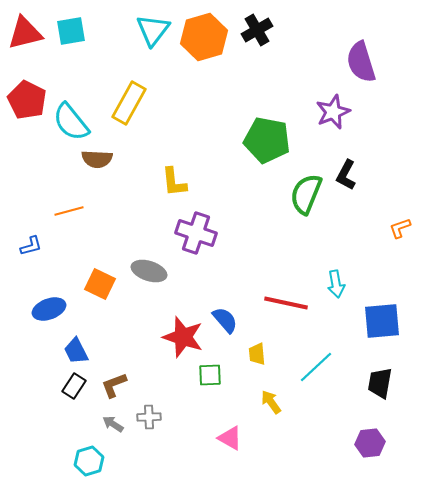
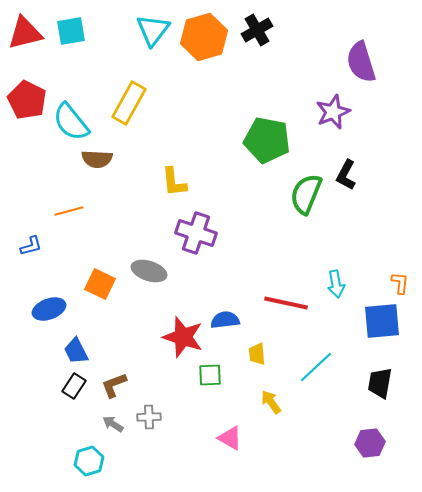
orange L-shape: moved 55 px down; rotated 115 degrees clockwise
blue semicircle: rotated 56 degrees counterclockwise
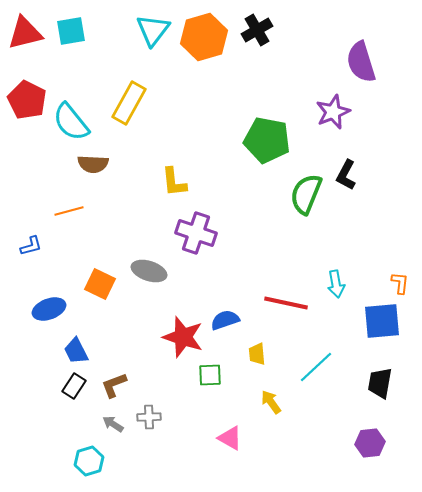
brown semicircle: moved 4 px left, 5 px down
blue semicircle: rotated 12 degrees counterclockwise
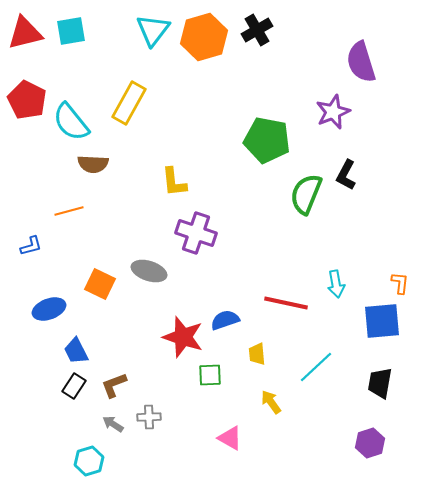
purple hexagon: rotated 12 degrees counterclockwise
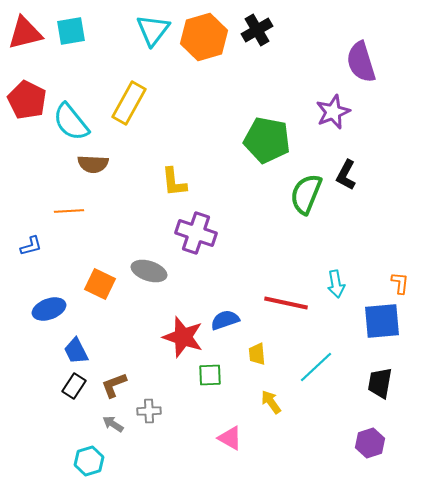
orange line: rotated 12 degrees clockwise
gray cross: moved 6 px up
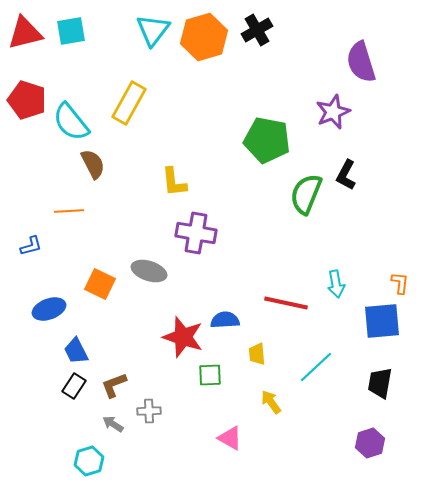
red pentagon: rotated 9 degrees counterclockwise
brown semicircle: rotated 120 degrees counterclockwise
purple cross: rotated 9 degrees counterclockwise
blue semicircle: rotated 16 degrees clockwise
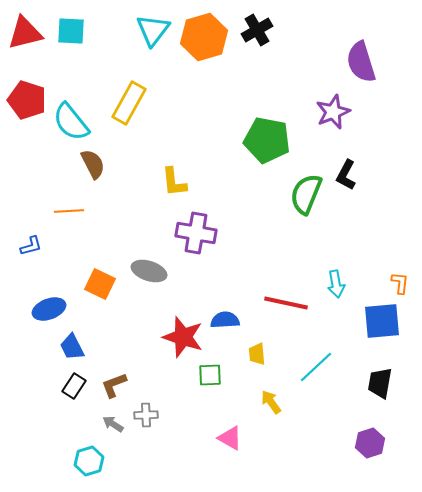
cyan square: rotated 12 degrees clockwise
blue trapezoid: moved 4 px left, 4 px up
gray cross: moved 3 px left, 4 px down
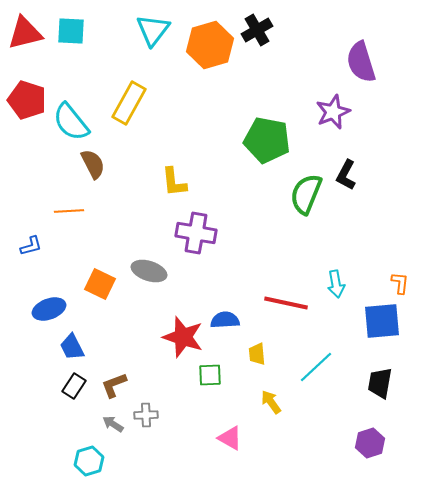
orange hexagon: moved 6 px right, 8 px down
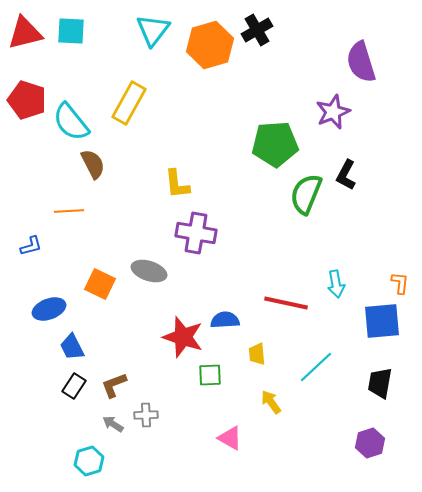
green pentagon: moved 8 px right, 4 px down; rotated 15 degrees counterclockwise
yellow L-shape: moved 3 px right, 2 px down
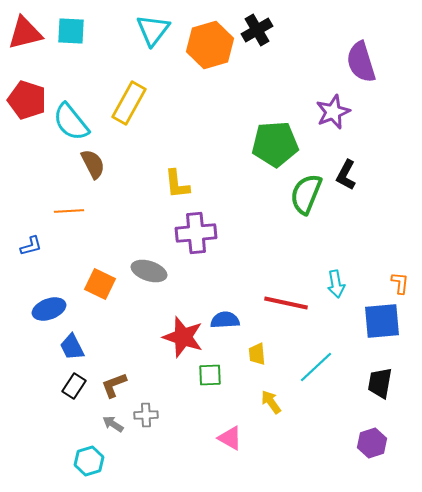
purple cross: rotated 15 degrees counterclockwise
purple hexagon: moved 2 px right
